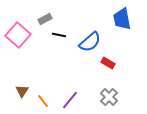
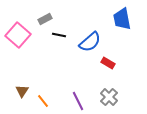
purple line: moved 8 px right, 1 px down; rotated 66 degrees counterclockwise
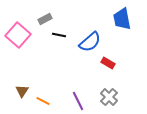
orange line: rotated 24 degrees counterclockwise
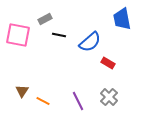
pink square: rotated 30 degrees counterclockwise
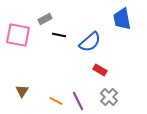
red rectangle: moved 8 px left, 7 px down
orange line: moved 13 px right
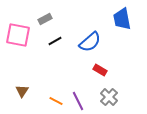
black line: moved 4 px left, 6 px down; rotated 40 degrees counterclockwise
